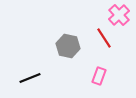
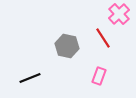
pink cross: moved 1 px up
red line: moved 1 px left
gray hexagon: moved 1 px left
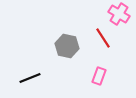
pink cross: rotated 15 degrees counterclockwise
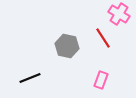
pink rectangle: moved 2 px right, 4 px down
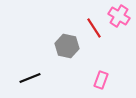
pink cross: moved 2 px down
red line: moved 9 px left, 10 px up
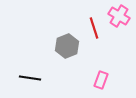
red line: rotated 15 degrees clockwise
gray hexagon: rotated 25 degrees clockwise
black line: rotated 30 degrees clockwise
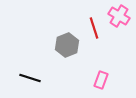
gray hexagon: moved 1 px up
black line: rotated 10 degrees clockwise
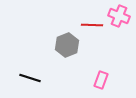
pink cross: rotated 10 degrees counterclockwise
red line: moved 2 px left, 3 px up; rotated 70 degrees counterclockwise
